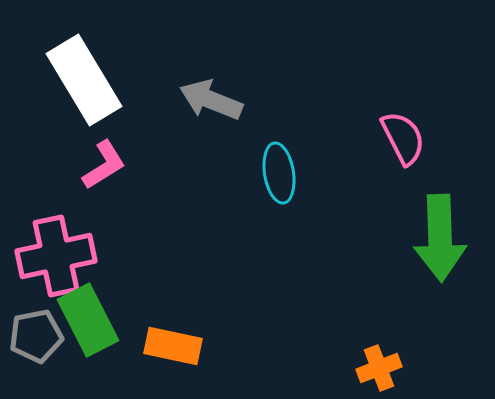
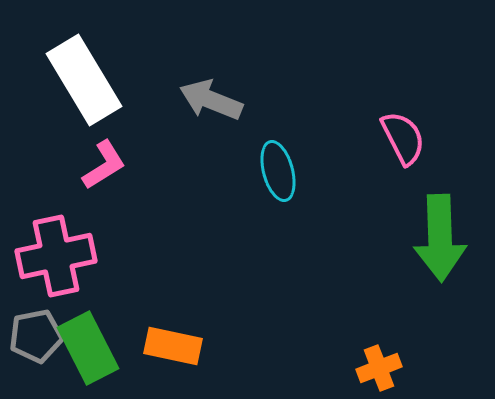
cyan ellipse: moved 1 px left, 2 px up; rotated 6 degrees counterclockwise
green rectangle: moved 28 px down
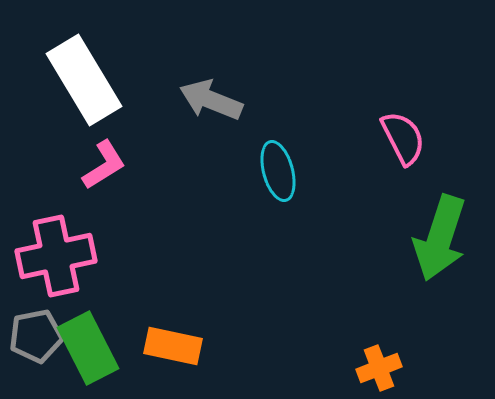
green arrow: rotated 20 degrees clockwise
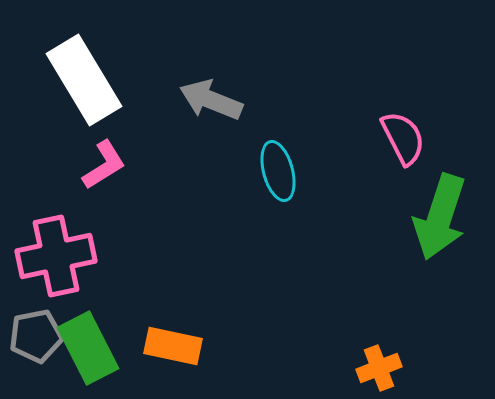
green arrow: moved 21 px up
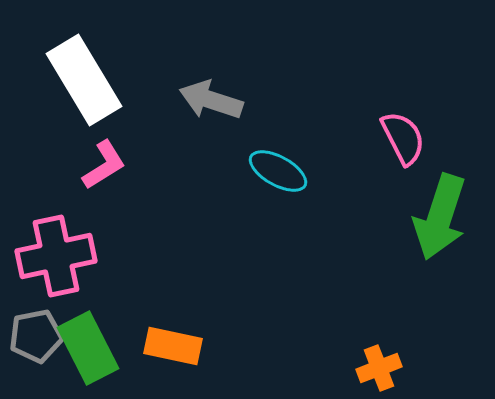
gray arrow: rotated 4 degrees counterclockwise
cyan ellipse: rotated 46 degrees counterclockwise
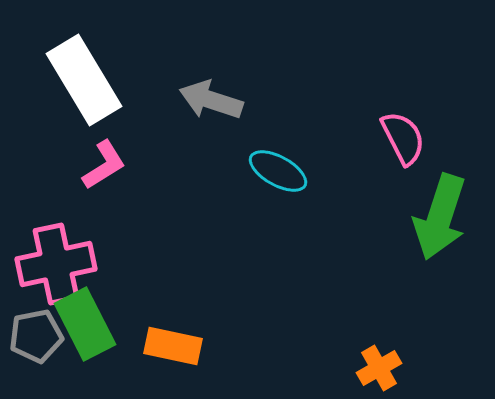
pink cross: moved 8 px down
green rectangle: moved 3 px left, 24 px up
orange cross: rotated 9 degrees counterclockwise
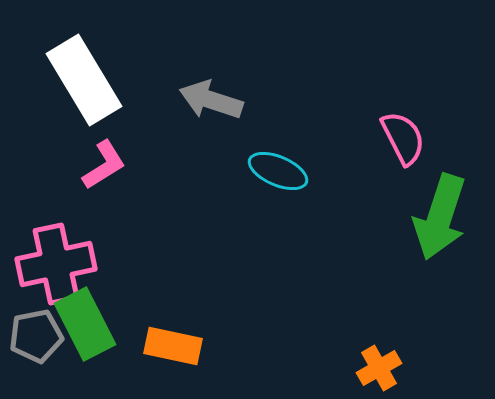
cyan ellipse: rotated 6 degrees counterclockwise
